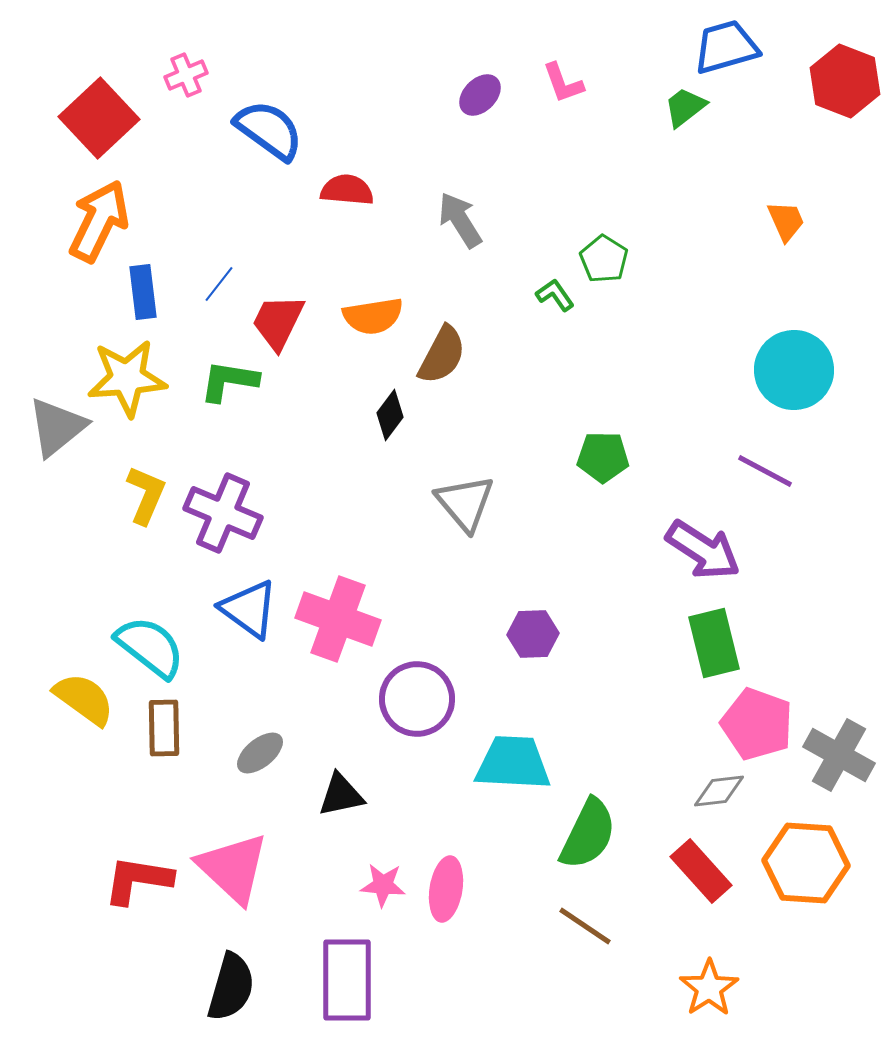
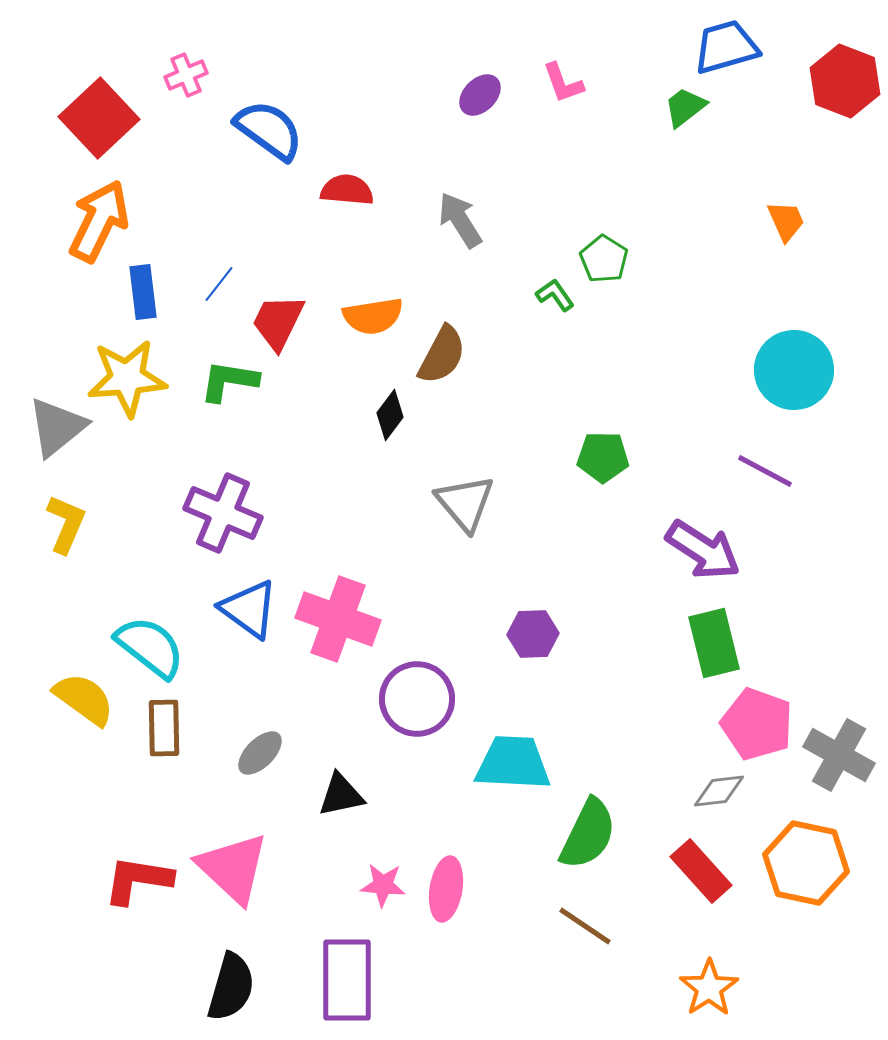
yellow L-shape at (146, 495): moved 80 px left, 29 px down
gray ellipse at (260, 753): rotated 6 degrees counterclockwise
orange hexagon at (806, 863): rotated 8 degrees clockwise
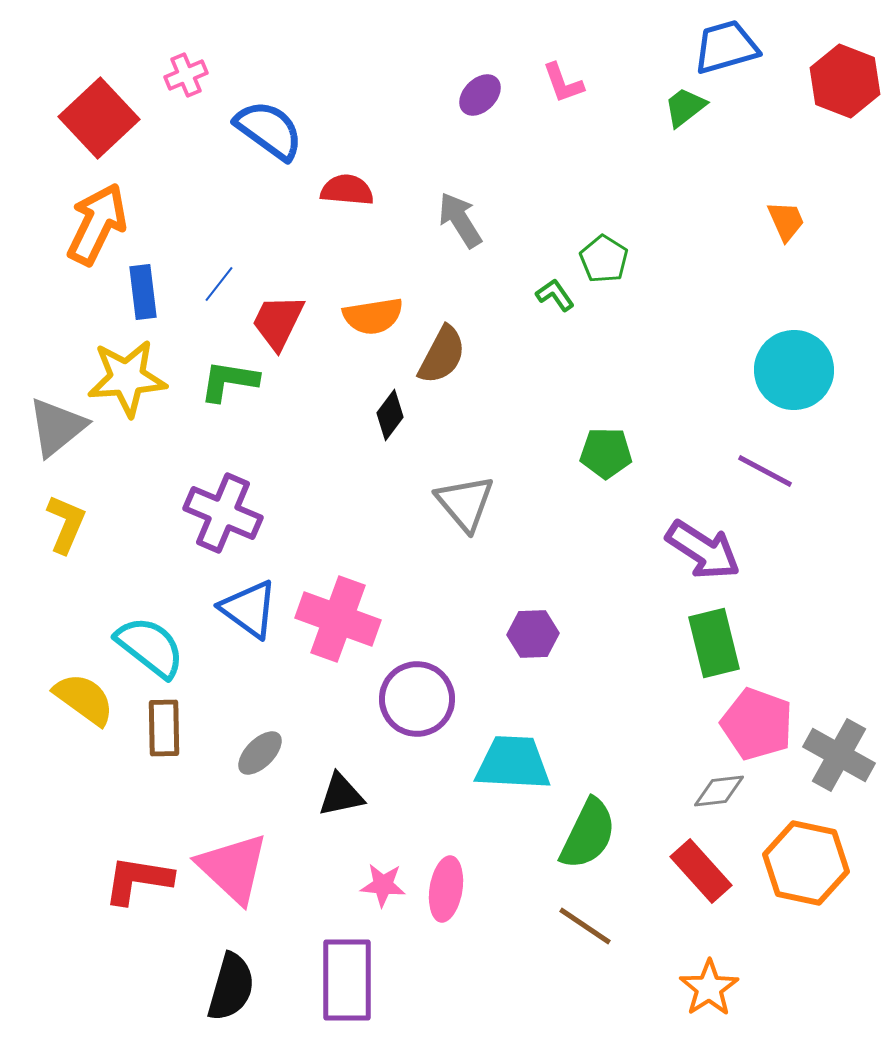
orange arrow at (99, 221): moved 2 px left, 3 px down
green pentagon at (603, 457): moved 3 px right, 4 px up
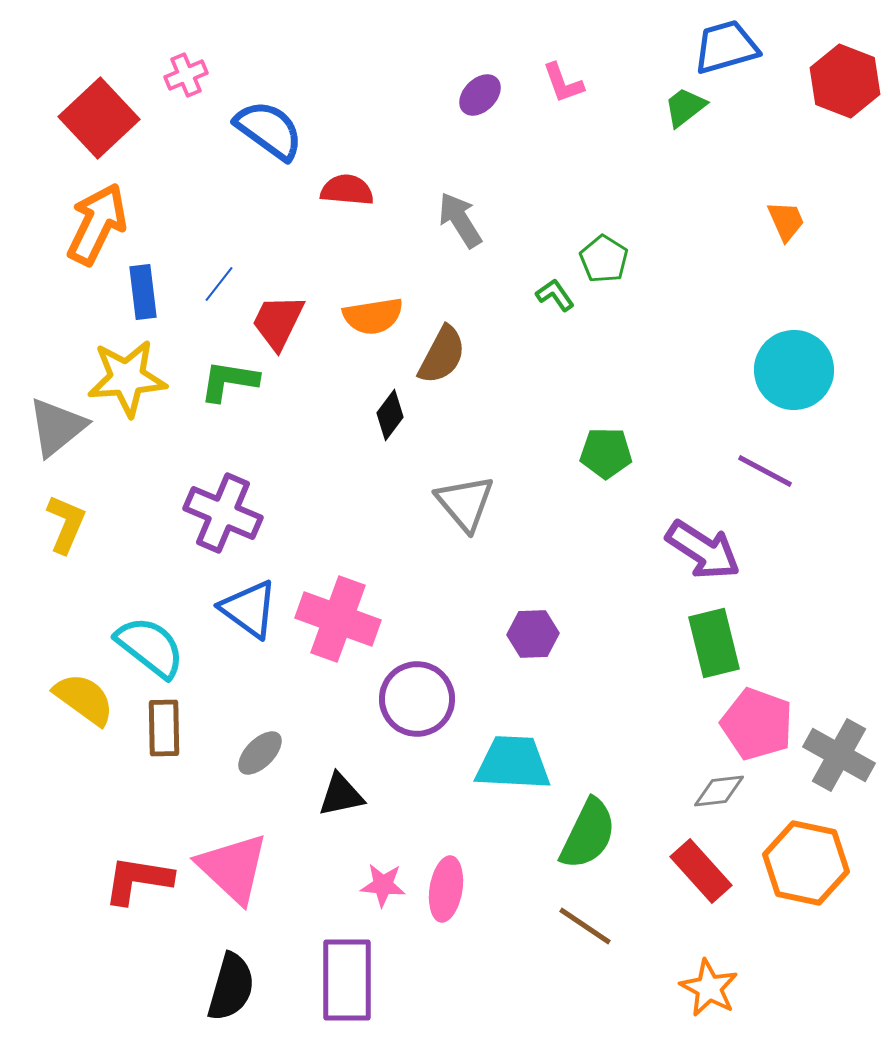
orange star at (709, 988): rotated 10 degrees counterclockwise
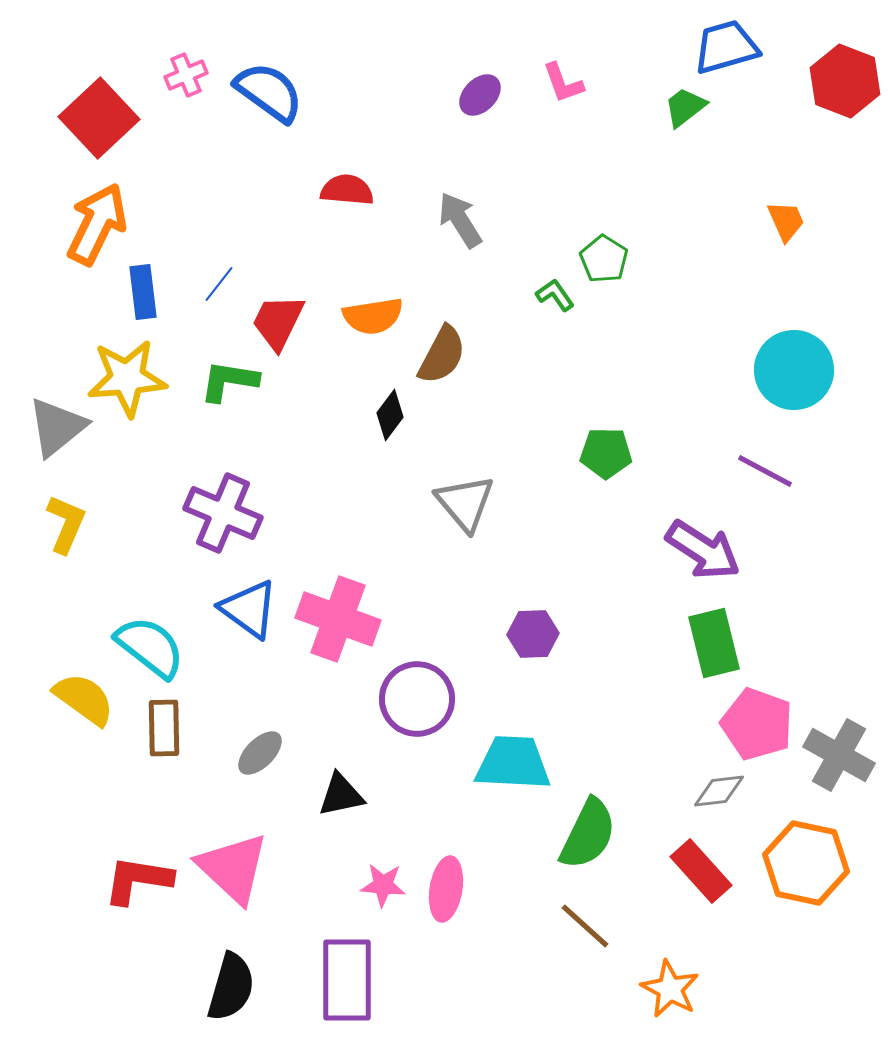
blue semicircle at (269, 130): moved 38 px up
brown line at (585, 926): rotated 8 degrees clockwise
orange star at (709, 988): moved 39 px left, 1 px down
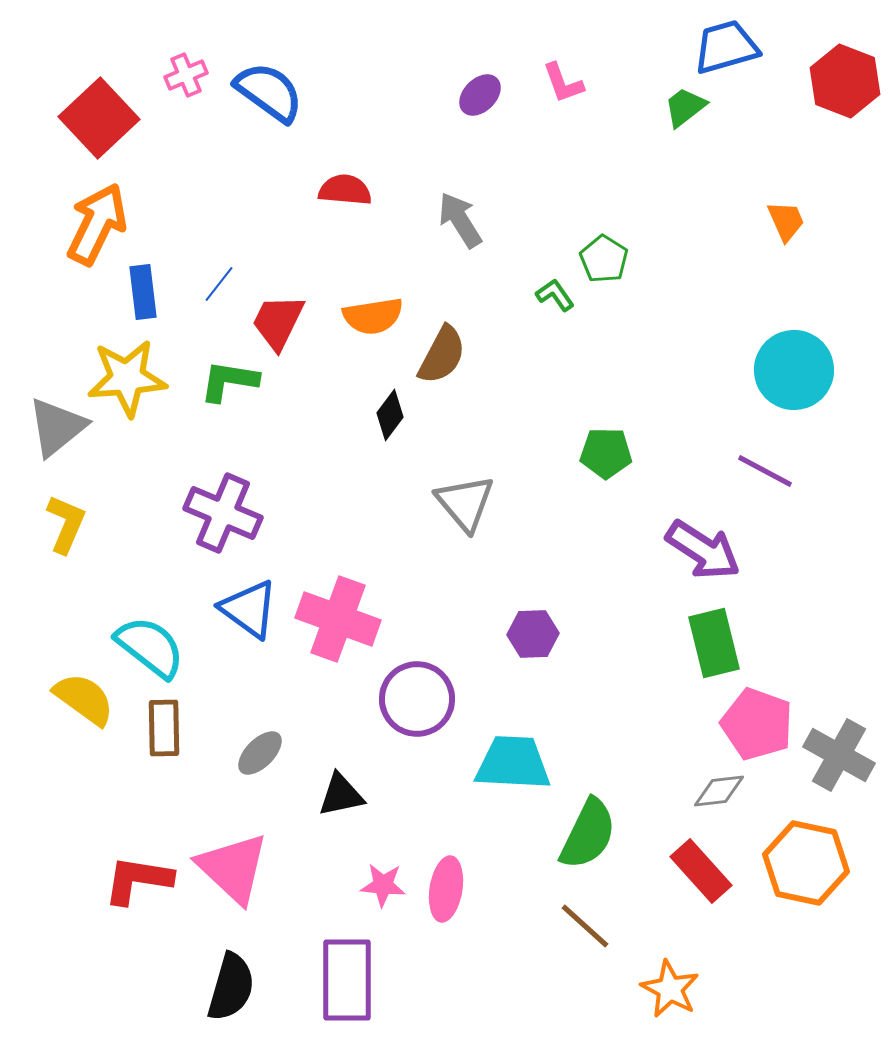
red semicircle at (347, 190): moved 2 px left
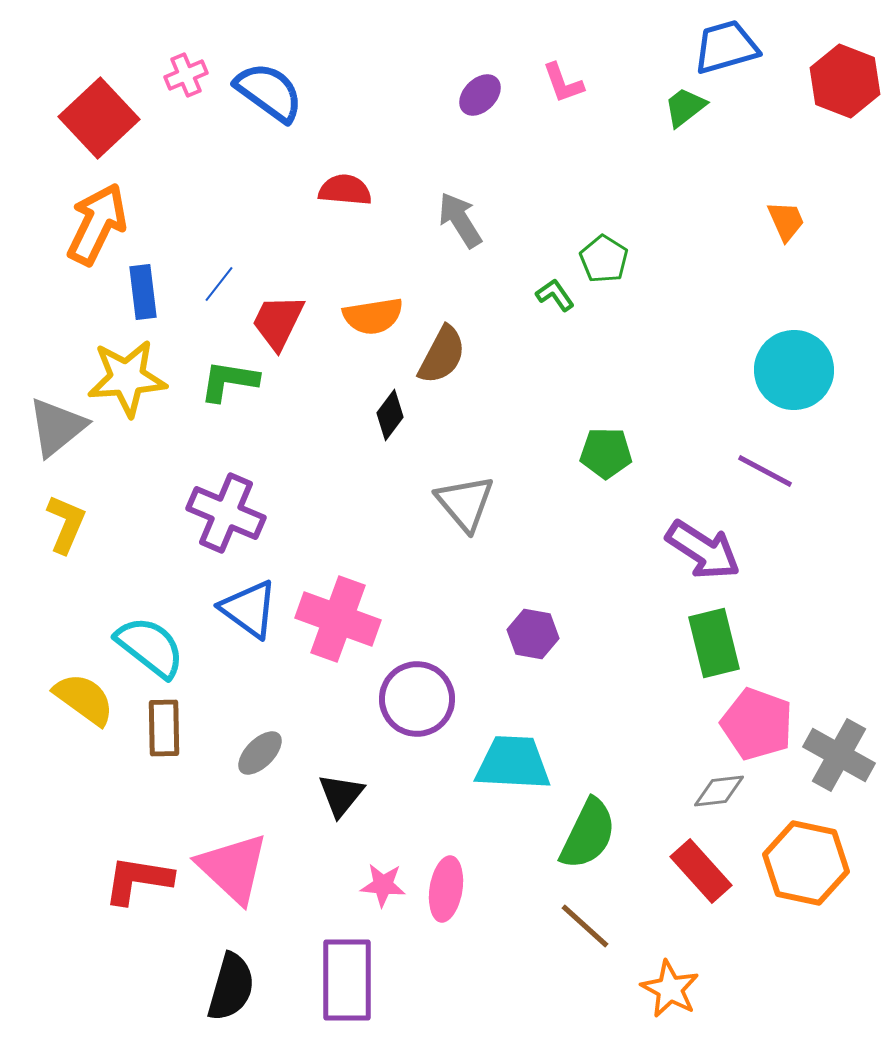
purple cross at (223, 513): moved 3 px right
purple hexagon at (533, 634): rotated 12 degrees clockwise
black triangle at (341, 795): rotated 39 degrees counterclockwise
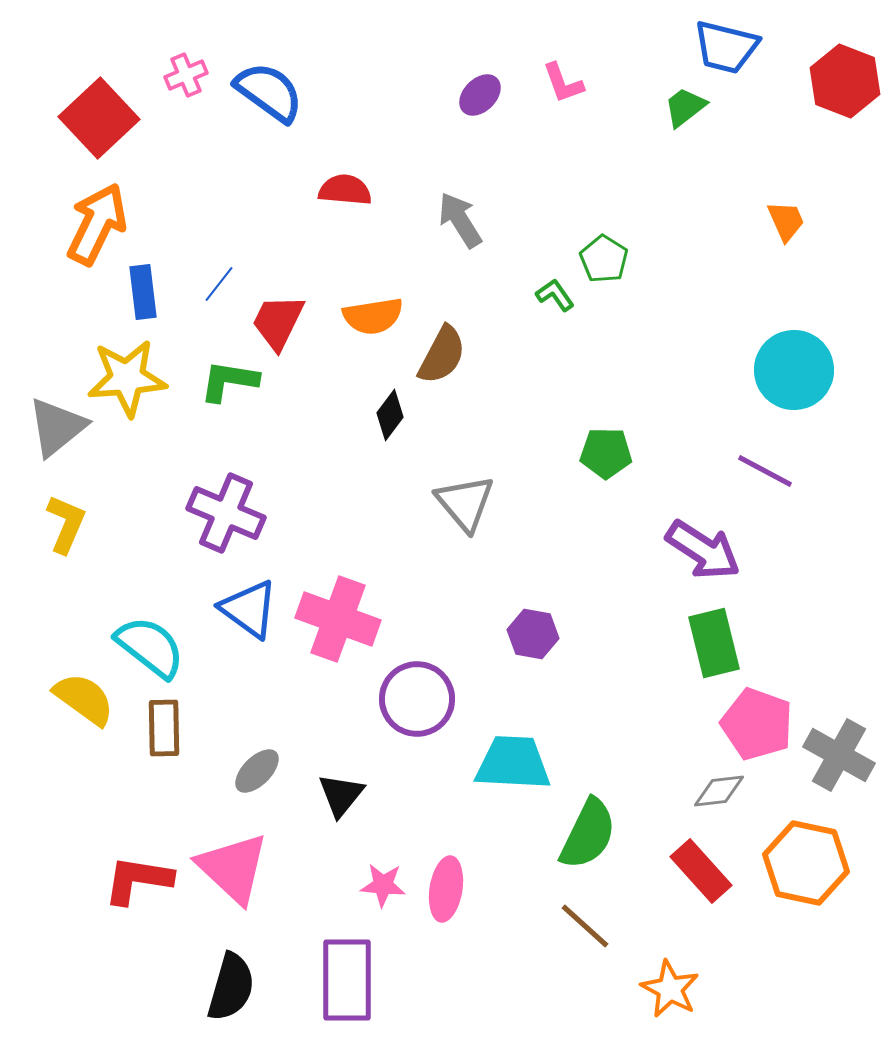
blue trapezoid at (726, 47): rotated 150 degrees counterclockwise
gray ellipse at (260, 753): moved 3 px left, 18 px down
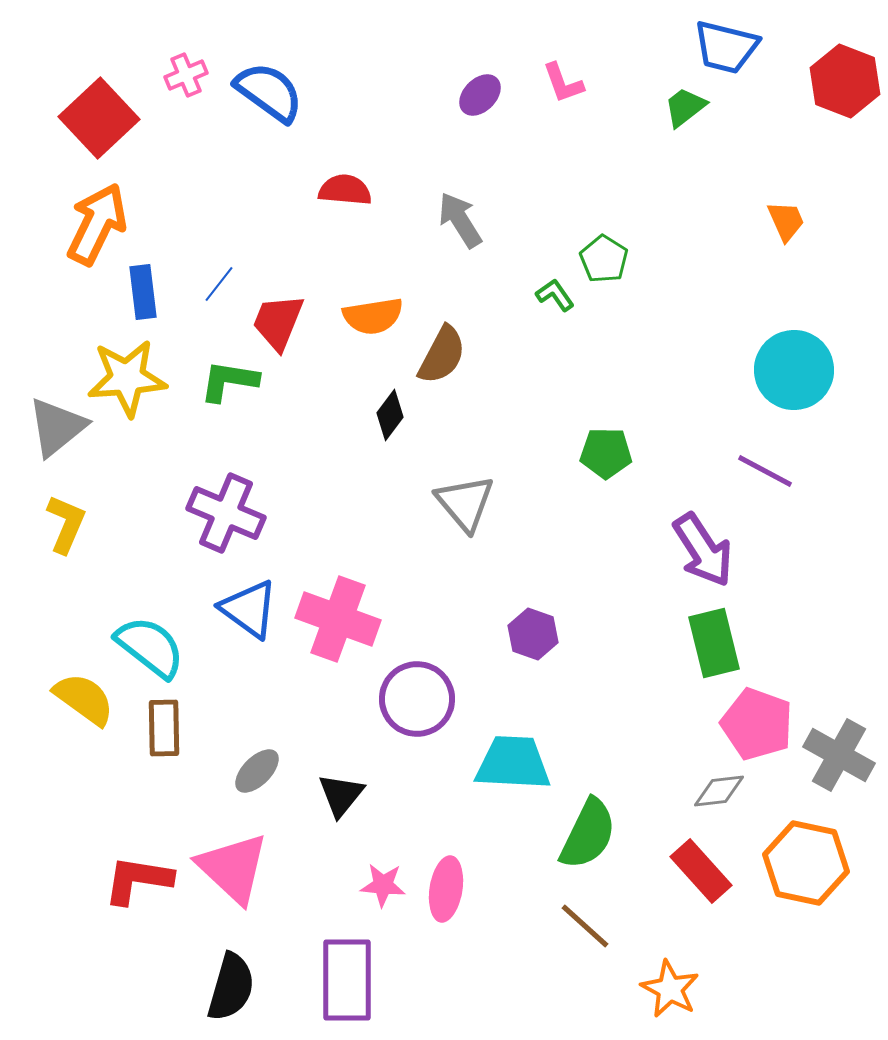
red trapezoid at (278, 322): rotated 4 degrees counterclockwise
purple arrow at (703, 550): rotated 24 degrees clockwise
purple hexagon at (533, 634): rotated 9 degrees clockwise
